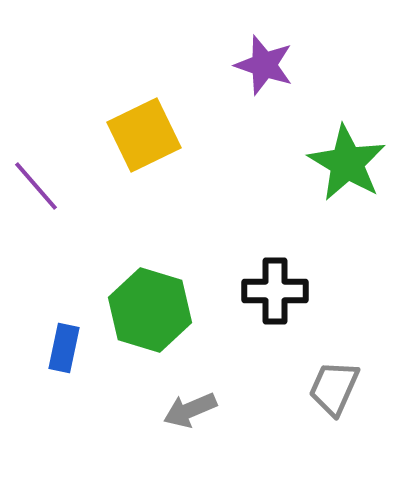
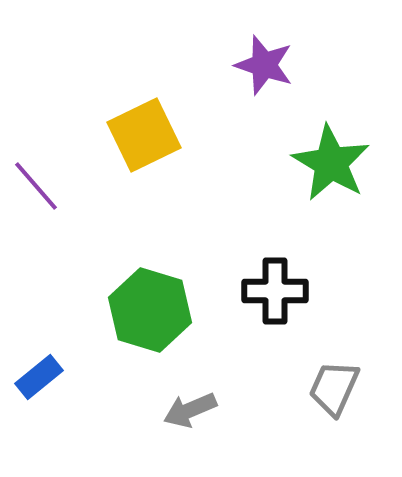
green star: moved 16 px left
blue rectangle: moved 25 px left, 29 px down; rotated 39 degrees clockwise
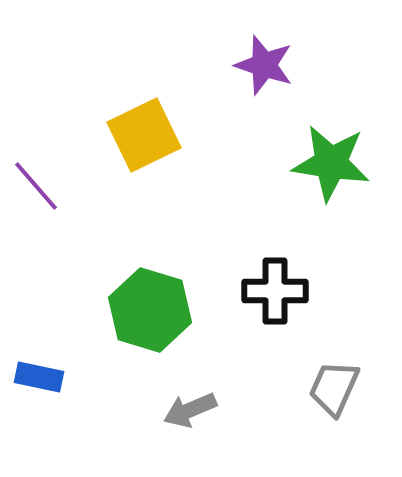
green star: rotated 22 degrees counterclockwise
blue rectangle: rotated 51 degrees clockwise
